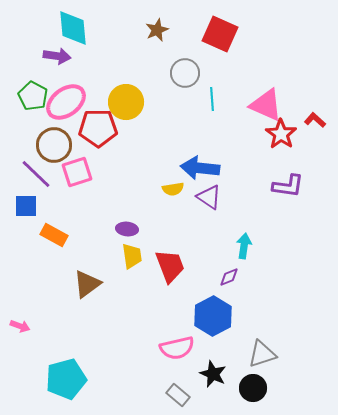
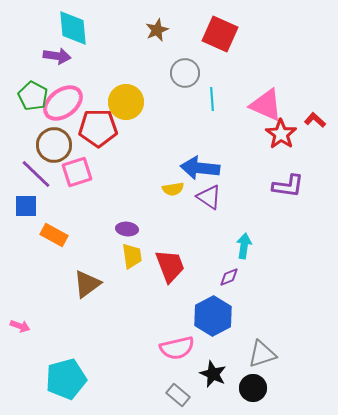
pink ellipse: moved 3 px left, 1 px down
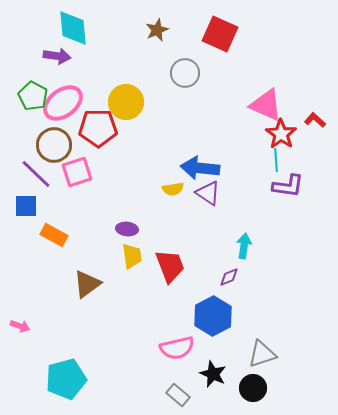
cyan line: moved 64 px right, 61 px down
purple triangle: moved 1 px left, 4 px up
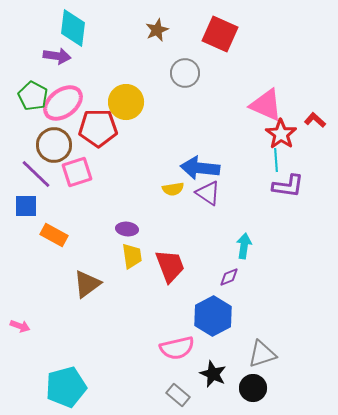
cyan diamond: rotated 12 degrees clockwise
cyan pentagon: moved 8 px down
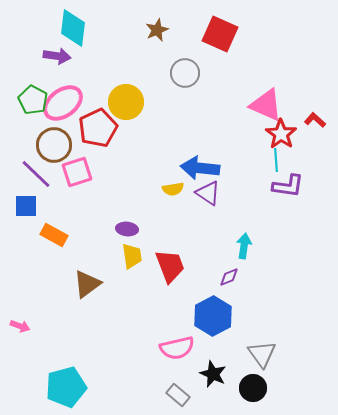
green pentagon: moved 4 px down
red pentagon: rotated 24 degrees counterclockwise
gray triangle: rotated 48 degrees counterclockwise
